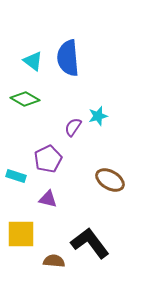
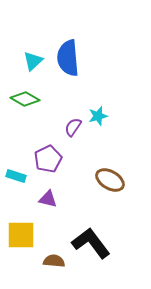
cyan triangle: rotated 40 degrees clockwise
yellow square: moved 1 px down
black L-shape: moved 1 px right
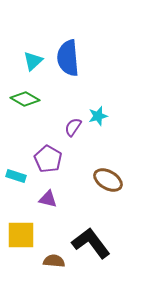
purple pentagon: rotated 16 degrees counterclockwise
brown ellipse: moved 2 px left
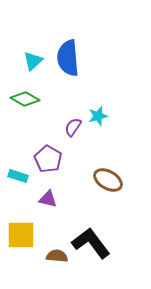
cyan rectangle: moved 2 px right
brown semicircle: moved 3 px right, 5 px up
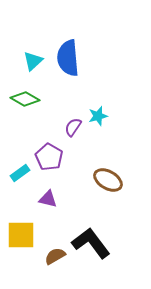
purple pentagon: moved 1 px right, 2 px up
cyan rectangle: moved 2 px right, 3 px up; rotated 54 degrees counterclockwise
brown semicircle: moved 2 px left; rotated 35 degrees counterclockwise
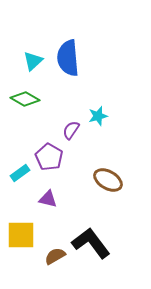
purple semicircle: moved 2 px left, 3 px down
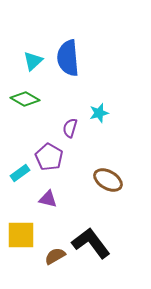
cyan star: moved 1 px right, 3 px up
purple semicircle: moved 1 px left, 2 px up; rotated 18 degrees counterclockwise
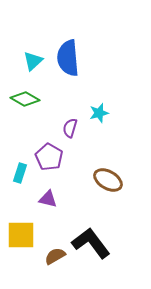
cyan rectangle: rotated 36 degrees counterclockwise
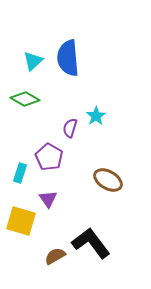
cyan star: moved 3 px left, 3 px down; rotated 18 degrees counterclockwise
purple triangle: rotated 42 degrees clockwise
yellow square: moved 14 px up; rotated 16 degrees clockwise
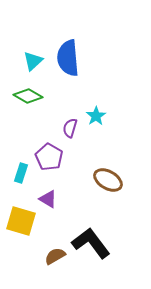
green diamond: moved 3 px right, 3 px up
cyan rectangle: moved 1 px right
purple triangle: rotated 24 degrees counterclockwise
